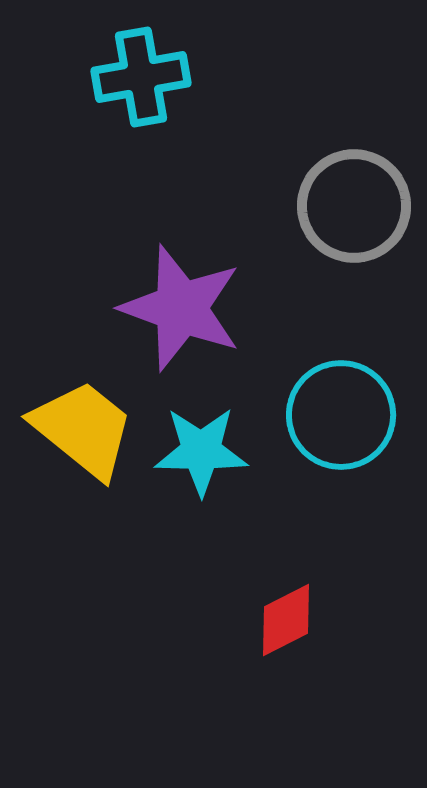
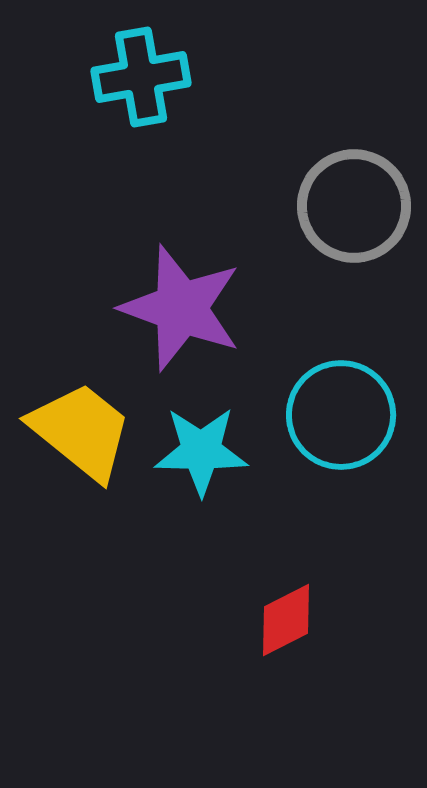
yellow trapezoid: moved 2 px left, 2 px down
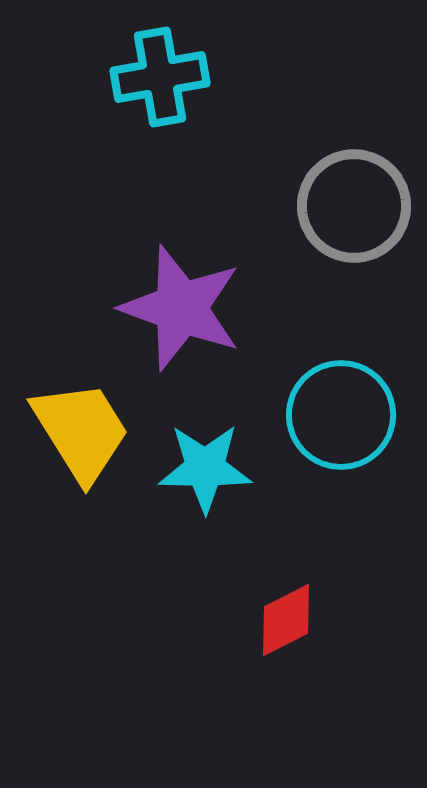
cyan cross: moved 19 px right
yellow trapezoid: rotated 19 degrees clockwise
cyan star: moved 4 px right, 17 px down
